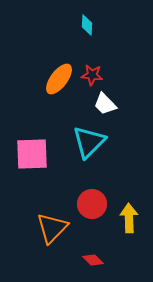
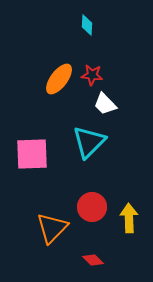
red circle: moved 3 px down
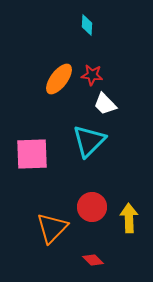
cyan triangle: moved 1 px up
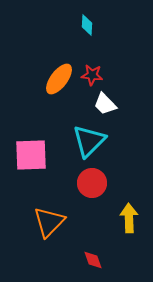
pink square: moved 1 px left, 1 px down
red circle: moved 24 px up
orange triangle: moved 3 px left, 6 px up
red diamond: rotated 25 degrees clockwise
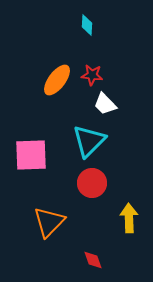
orange ellipse: moved 2 px left, 1 px down
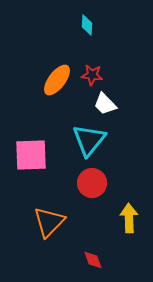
cyan triangle: moved 1 px up; rotated 6 degrees counterclockwise
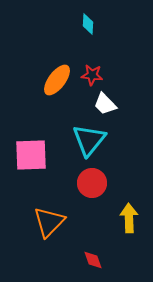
cyan diamond: moved 1 px right, 1 px up
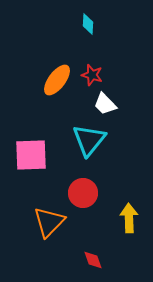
red star: rotated 10 degrees clockwise
red circle: moved 9 px left, 10 px down
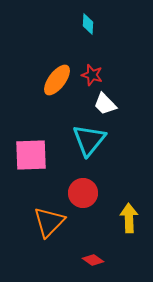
red diamond: rotated 35 degrees counterclockwise
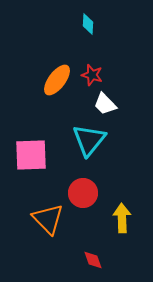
yellow arrow: moved 7 px left
orange triangle: moved 1 px left, 3 px up; rotated 28 degrees counterclockwise
red diamond: rotated 35 degrees clockwise
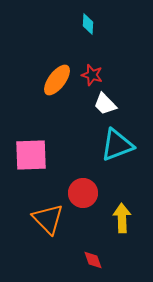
cyan triangle: moved 28 px right, 5 px down; rotated 30 degrees clockwise
